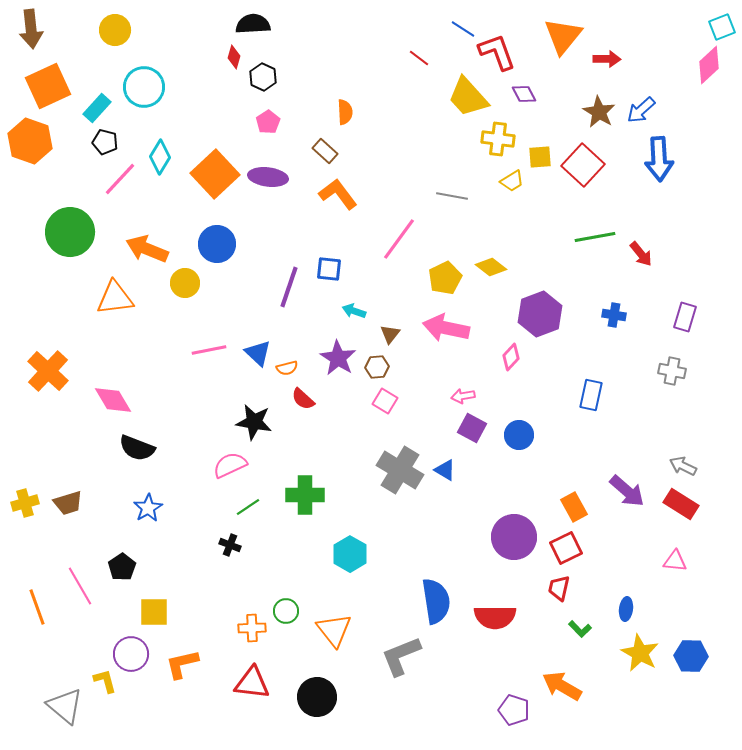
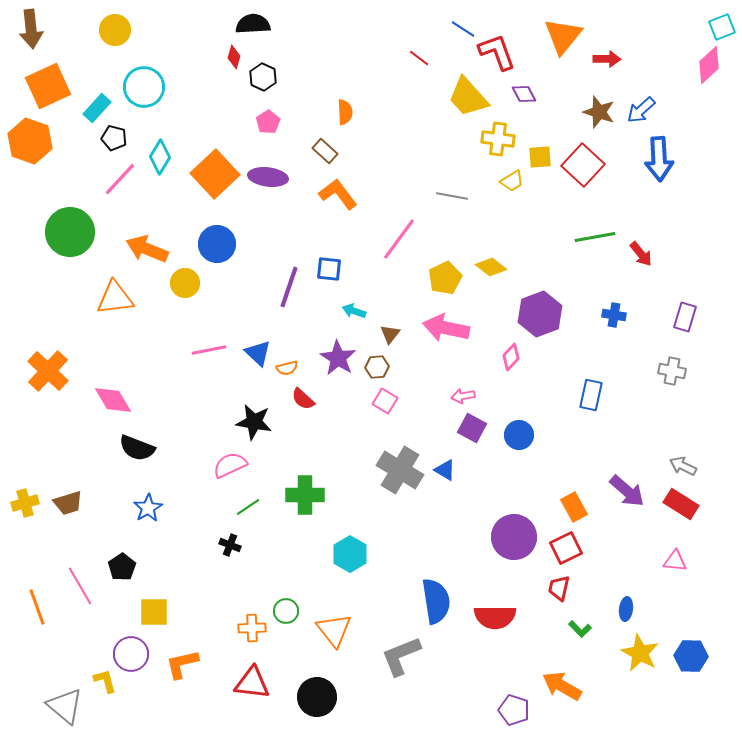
brown star at (599, 112): rotated 12 degrees counterclockwise
black pentagon at (105, 142): moved 9 px right, 4 px up
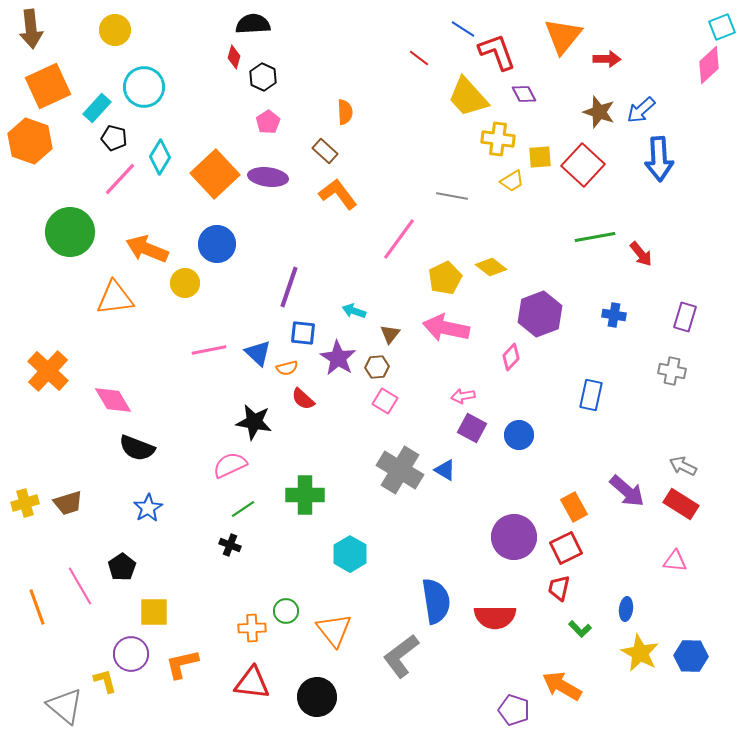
blue square at (329, 269): moved 26 px left, 64 px down
green line at (248, 507): moved 5 px left, 2 px down
gray L-shape at (401, 656): rotated 15 degrees counterclockwise
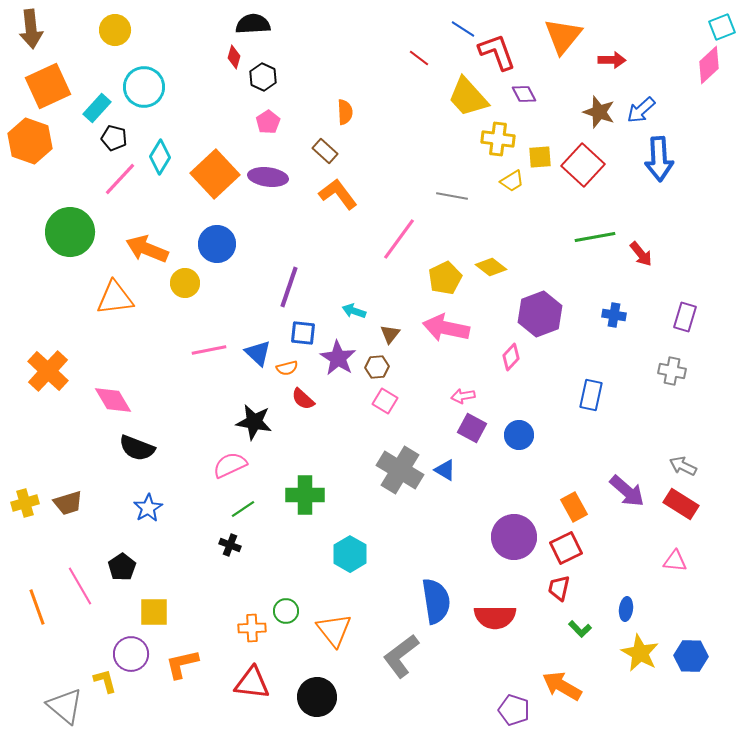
red arrow at (607, 59): moved 5 px right, 1 px down
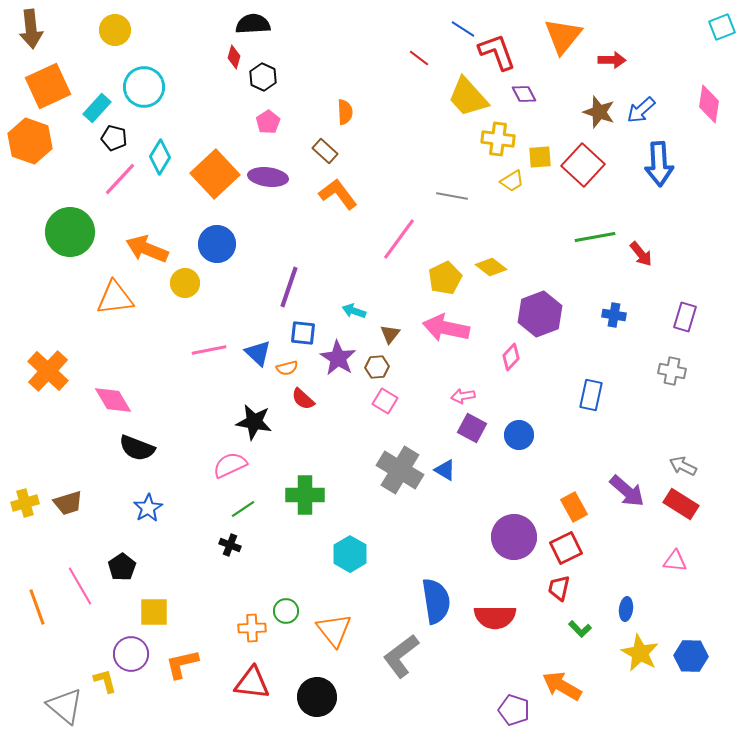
pink diamond at (709, 65): moved 39 px down; rotated 39 degrees counterclockwise
blue arrow at (659, 159): moved 5 px down
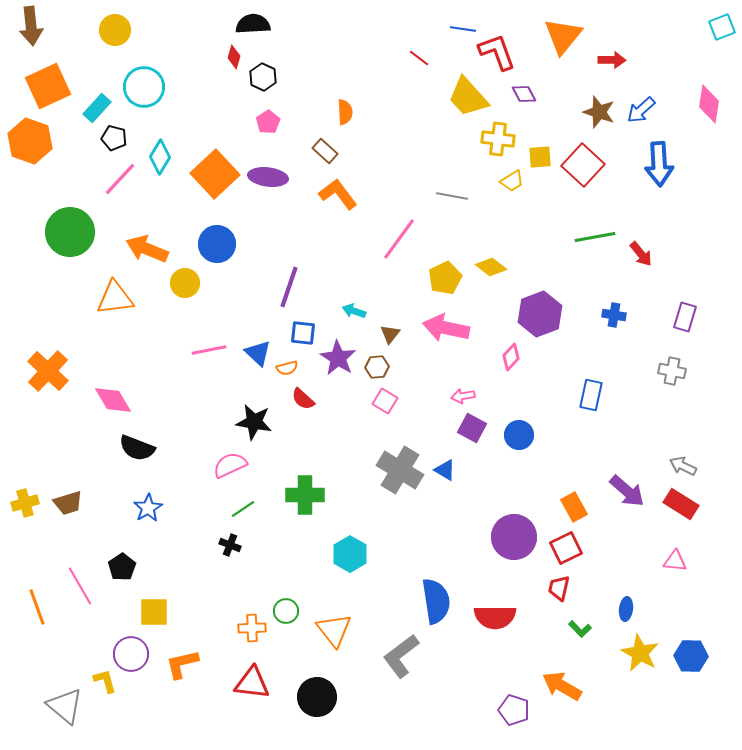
brown arrow at (31, 29): moved 3 px up
blue line at (463, 29): rotated 25 degrees counterclockwise
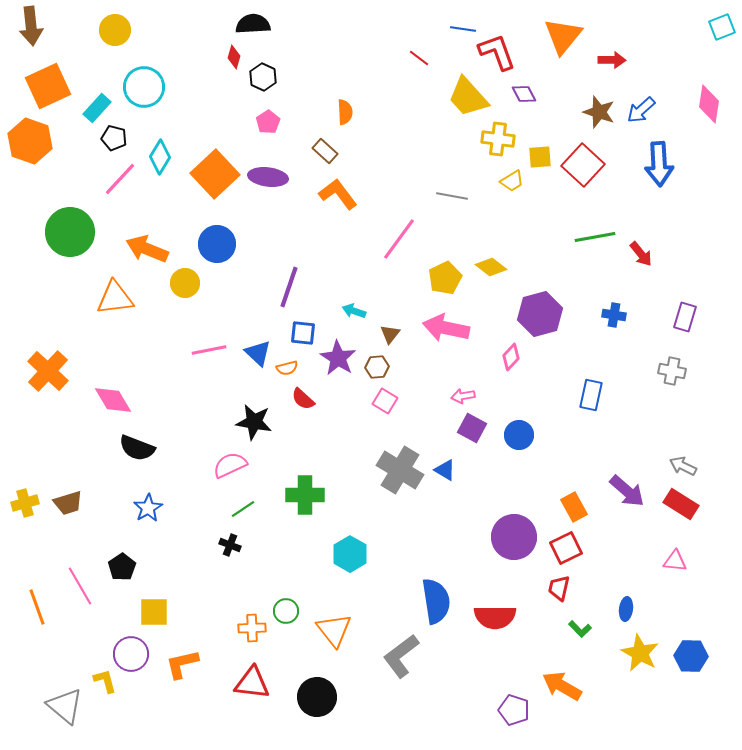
purple hexagon at (540, 314): rotated 6 degrees clockwise
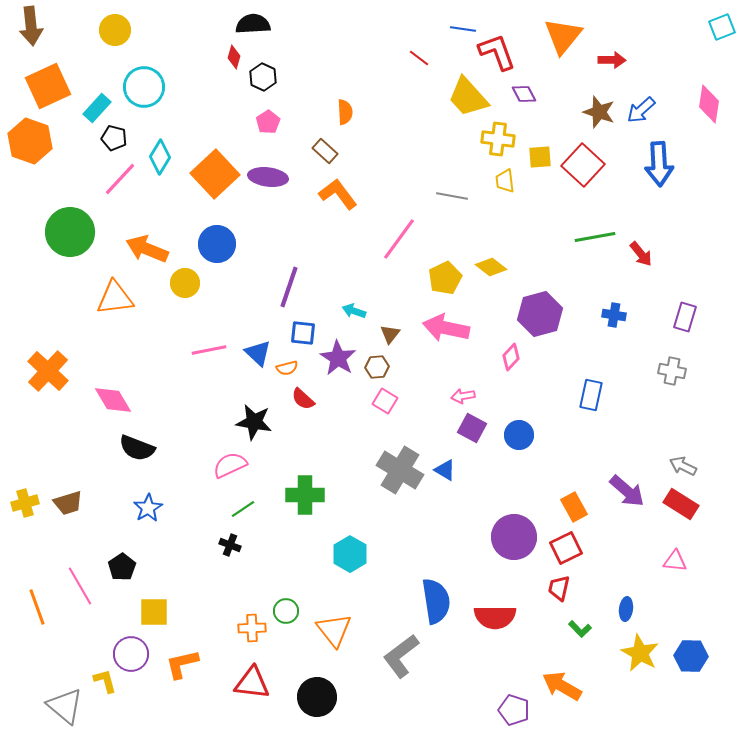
yellow trapezoid at (512, 181): moved 7 px left; rotated 115 degrees clockwise
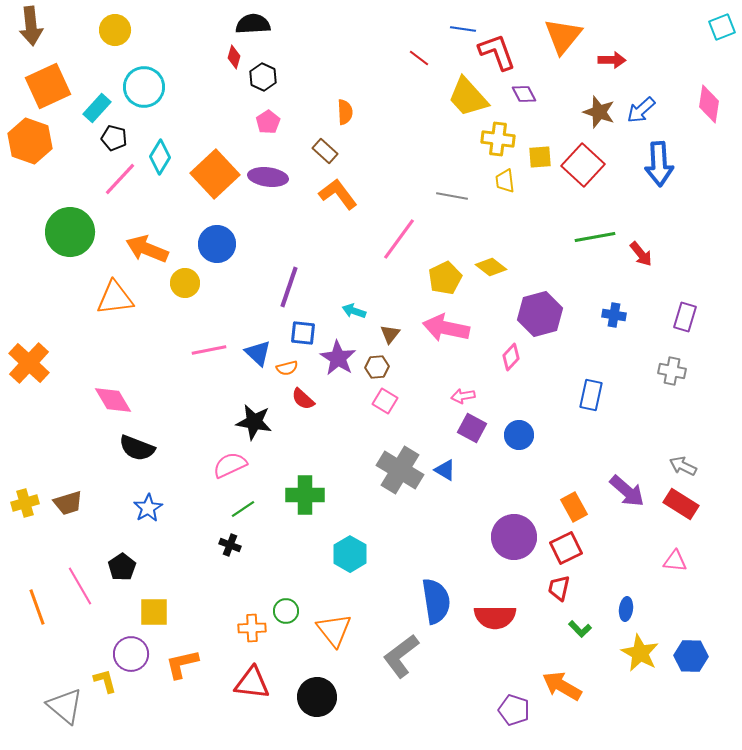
orange cross at (48, 371): moved 19 px left, 8 px up
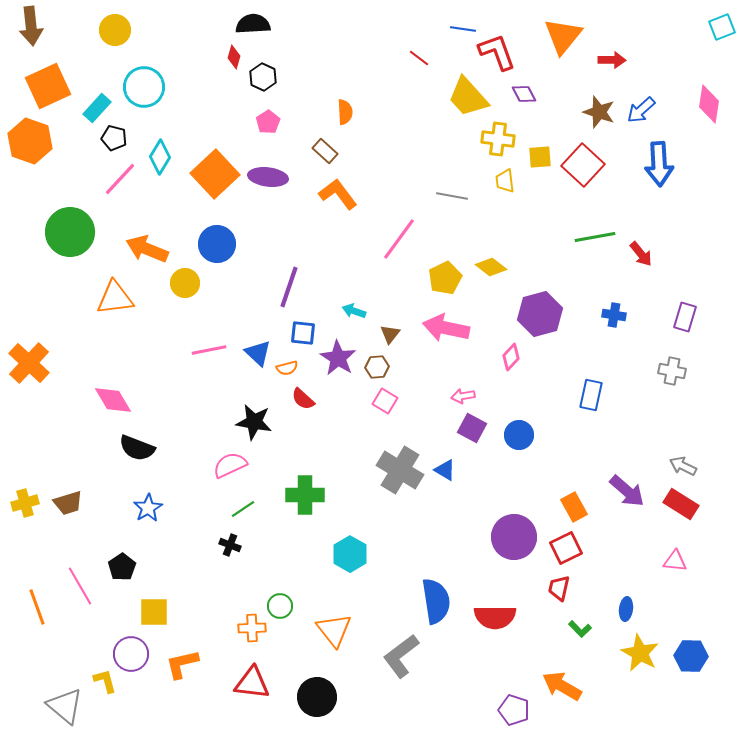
green circle at (286, 611): moved 6 px left, 5 px up
